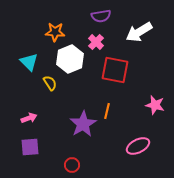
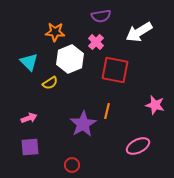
yellow semicircle: rotated 91 degrees clockwise
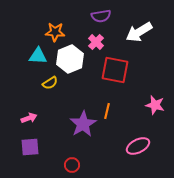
cyan triangle: moved 9 px right, 6 px up; rotated 42 degrees counterclockwise
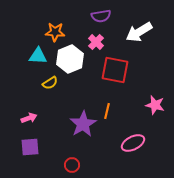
pink ellipse: moved 5 px left, 3 px up
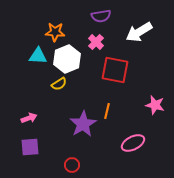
white hexagon: moved 3 px left
yellow semicircle: moved 9 px right, 1 px down
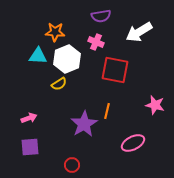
pink cross: rotated 21 degrees counterclockwise
purple star: moved 1 px right
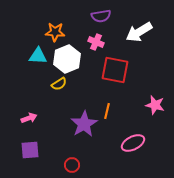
purple square: moved 3 px down
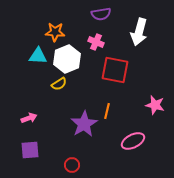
purple semicircle: moved 2 px up
white arrow: rotated 44 degrees counterclockwise
pink ellipse: moved 2 px up
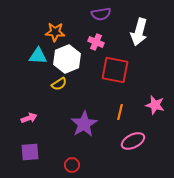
orange line: moved 13 px right, 1 px down
purple square: moved 2 px down
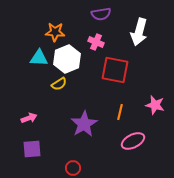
cyan triangle: moved 1 px right, 2 px down
purple square: moved 2 px right, 3 px up
red circle: moved 1 px right, 3 px down
